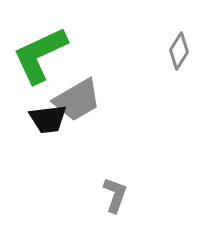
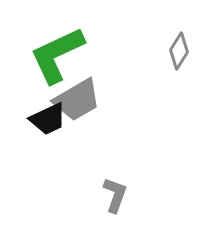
green L-shape: moved 17 px right
black trapezoid: rotated 18 degrees counterclockwise
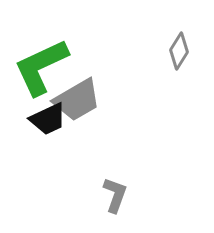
green L-shape: moved 16 px left, 12 px down
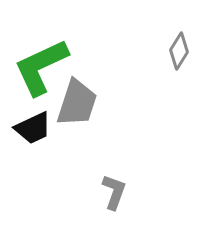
gray trapezoid: moved 3 px down; rotated 42 degrees counterclockwise
black trapezoid: moved 15 px left, 9 px down
gray L-shape: moved 1 px left, 3 px up
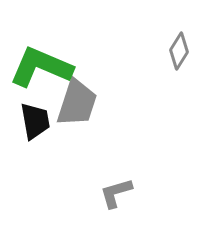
green L-shape: rotated 48 degrees clockwise
black trapezoid: moved 2 px right, 7 px up; rotated 75 degrees counterclockwise
gray L-shape: moved 2 px right, 1 px down; rotated 126 degrees counterclockwise
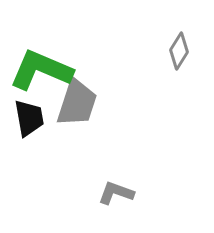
green L-shape: moved 3 px down
black trapezoid: moved 6 px left, 3 px up
gray L-shape: rotated 36 degrees clockwise
